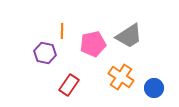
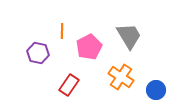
gray trapezoid: rotated 88 degrees counterclockwise
pink pentagon: moved 4 px left, 3 px down; rotated 15 degrees counterclockwise
purple hexagon: moved 7 px left
blue circle: moved 2 px right, 2 px down
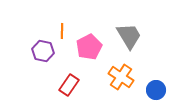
purple hexagon: moved 5 px right, 2 px up
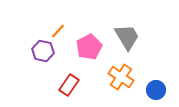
orange line: moved 4 px left; rotated 42 degrees clockwise
gray trapezoid: moved 2 px left, 1 px down
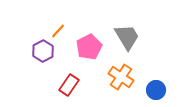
purple hexagon: rotated 20 degrees clockwise
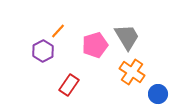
pink pentagon: moved 6 px right, 2 px up; rotated 10 degrees clockwise
orange cross: moved 11 px right, 5 px up
blue circle: moved 2 px right, 4 px down
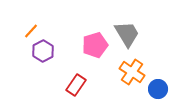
orange line: moved 27 px left
gray trapezoid: moved 3 px up
red rectangle: moved 7 px right
blue circle: moved 5 px up
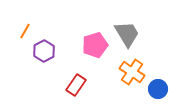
orange line: moved 6 px left; rotated 14 degrees counterclockwise
purple hexagon: moved 1 px right
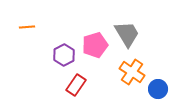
orange line: moved 2 px right, 4 px up; rotated 56 degrees clockwise
purple hexagon: moved 20 px right, 4 px down
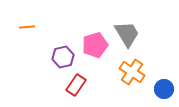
purple hexagon: moved 1 px left, 2 px down; rotated 15 degrees clockwise
blue circle: moved 6 px right
